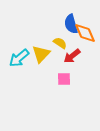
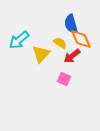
orange diamond: moved 4 px left, 6 px down
cyan arrow: moved 18 px up
pink square: rotated 24 degrees clockwise
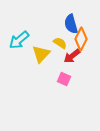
orange diamond: rotated 50 degrees clockwise
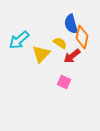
orange diamond: moved 1 px right, 2 px up; rotated 15 degrees counterclockwise
pink square: moved 3 px down
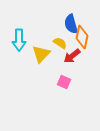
cyan arrow: rotated 50 degrees counterclockwise
